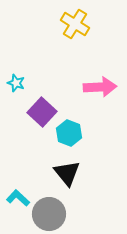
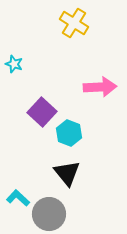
yellow cross: moved 1 px left, 1 px up
cyan star: moved 2 px left, 19 px up
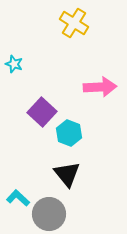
black triangle: moved 1 px down
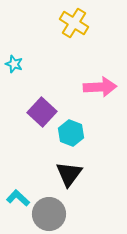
cyan hexagon: moved 2 px right
black triangle: moved 2 px right; rotated 16 degrees clockwise
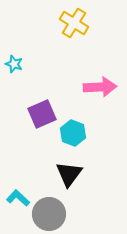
purple square: moved 2 px down; rotated 24 degrees clockwise
cyan hexagon: moved 2 px right
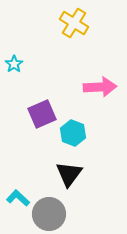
cyan star: rotated 18 degrees clockwise
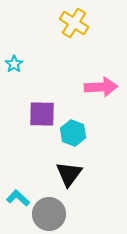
pink arrow: moved 1 px right
purple square: rotated 24 degrees clockwise
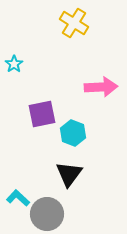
purple square: rotated 12 degrees counterclockwise
gray circle: moved 2 px left
